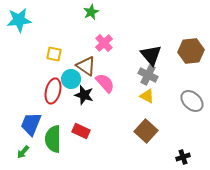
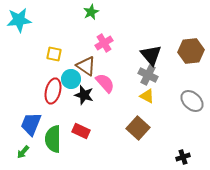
pink cross: rotated 12 degrees clockwise
brown square: moved 8 px left, 3 px up
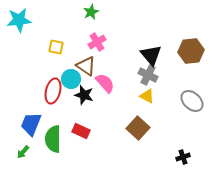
pink cross: moved 7 px left, 1 px up
yellow square: moved 2 px right, 7 px up
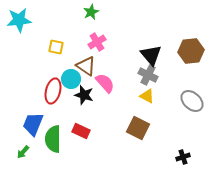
blue trapezoid: moved 2 px right
brown square: rotated 15 degrees counterclockwise
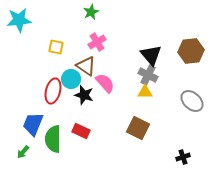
yellow triangle: moved 2 px left, 4 px up; rotated 28 degrees counterclockwise
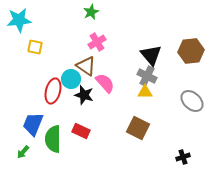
yellow square: moved 21 px left
gray cross: moved 1 px left, 1 px down
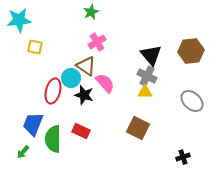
cyan circle: moved 1 px up
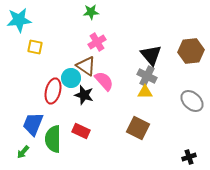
green star: rotated 21 degrees clockwise
pink semicircle: moved 1 px left, 2 px up
black cross: moved 6 px right
